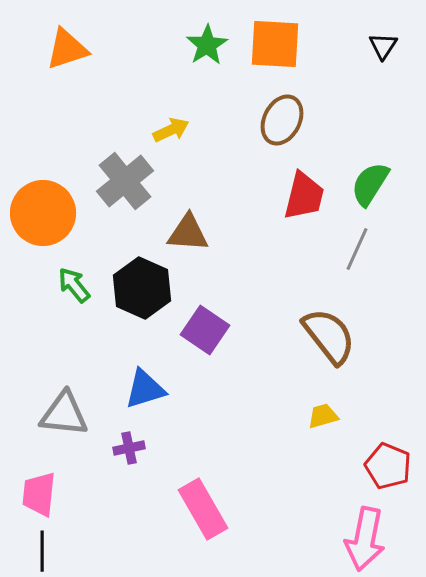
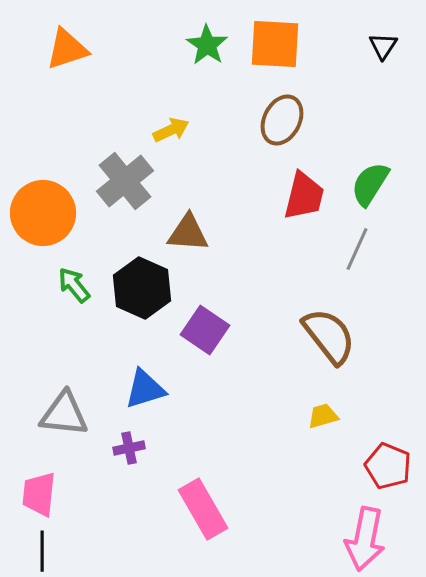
green star: rotated 6 degrees counterclockwise
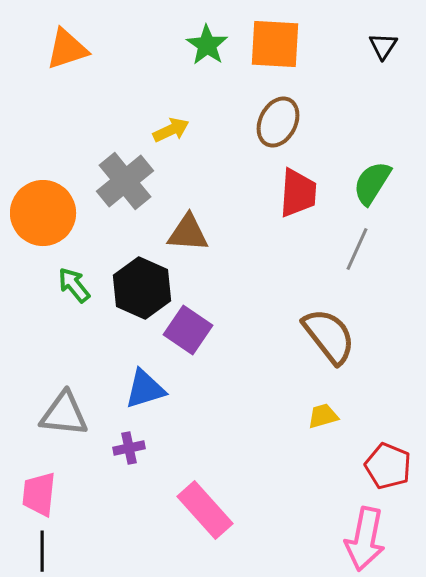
brown ellipse: moved 4 px left, 2 px down
green semicircle: moved 2 px right, 1 px up
red trapezoid: moved 6 px left, 3 px up; rotated 10 degrees counterclockwise
purple square: moved 17 px left
pink rectangle: moved 2 px right, 1 px down; rotated 12 degrees counterclockwise
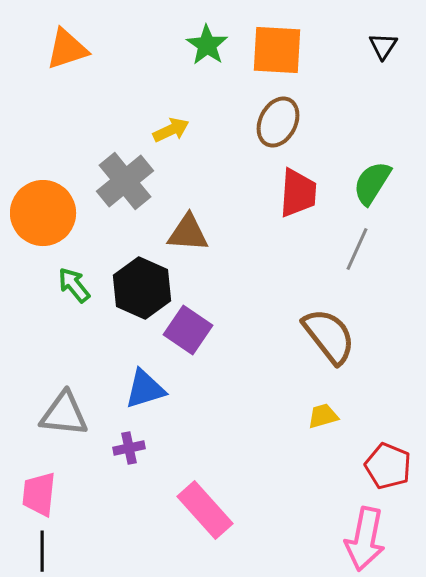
orange square: moved 2 px right, 6 px down
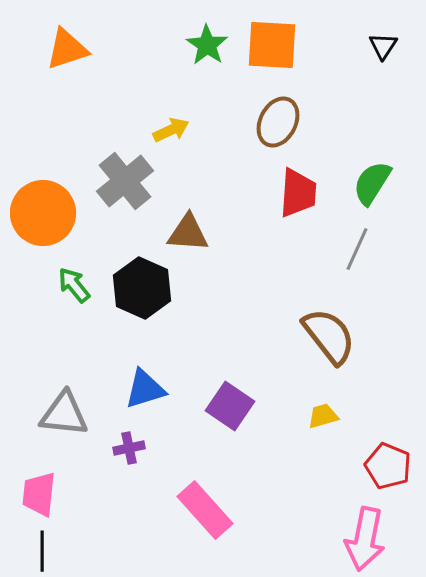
orange square: moved 5 px left, 5 px up
purple square: moved 42 px right, 76 px down
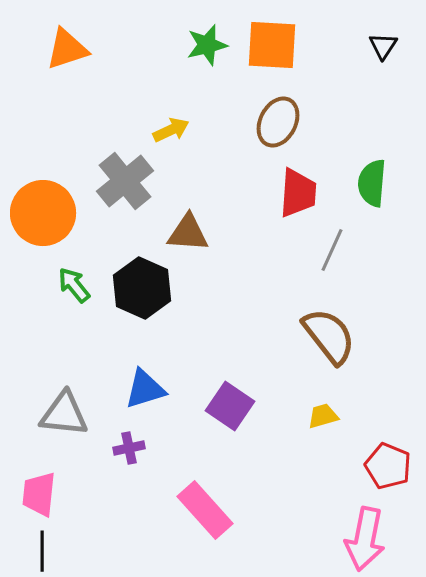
green star: rotated 24 degrees clockwise
green semicircle: rotated 27 degrees counterclockwise
gray line: moved 25 px left, 1 px down
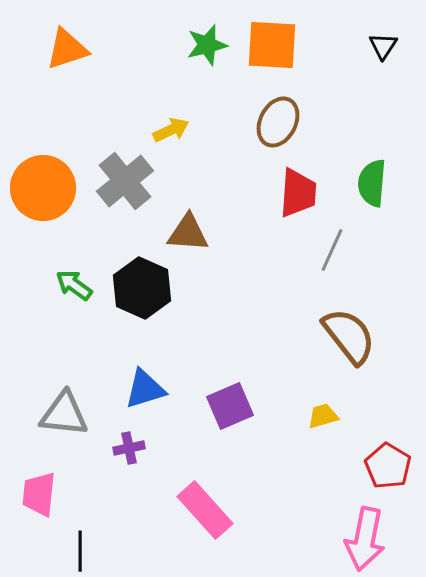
orange circle: moved 25 px up
green arrow: rotated 15 degrees counterclockwise
brown semicircle: moved 20 px right
purple square: rotated 33 degrees clockwise
red pentagon: rotated 9 degrees clockwise
black line: moved 38 px right
